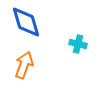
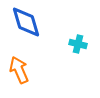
orange arrow: moved 5 px left, 5 px down; rotated 44 degrees counterclockwise
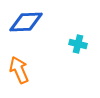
blue diamond: rotated 76 degrees counterclockwise
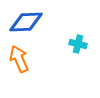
orange arrow: moved 11 px up
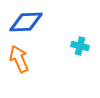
cyan cross: moved 2 px right, 2 px down
